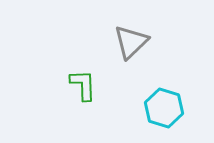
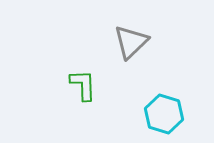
cyan hexagon: moved 6 px down
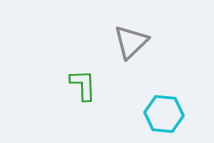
cyan hexagon: rotated 12 degrees counterclockwise
